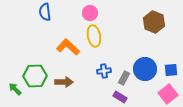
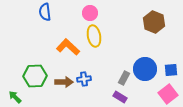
blue cross: moved 20 px left, 8 px down
green arrow: moved 8 px down
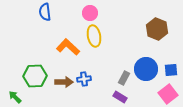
brown hexagon: moved 3 px right, 7 px down
blue circle: moved 1 px right
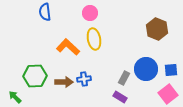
yellow ellipse: moved 3 px down
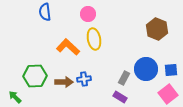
pink circle: moved 2 px left, 1 px down
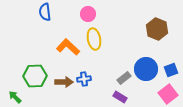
blue square: rotated 16 degrees counterclockwise
gray rectangle: rotated 24 degrees clockwise
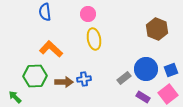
orange L-shape: moved 17 px left, 2 px down
purple rectangle: moved 23 px right
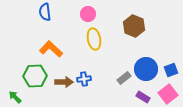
brown hexagon: moved 23 px left, 3 px up
